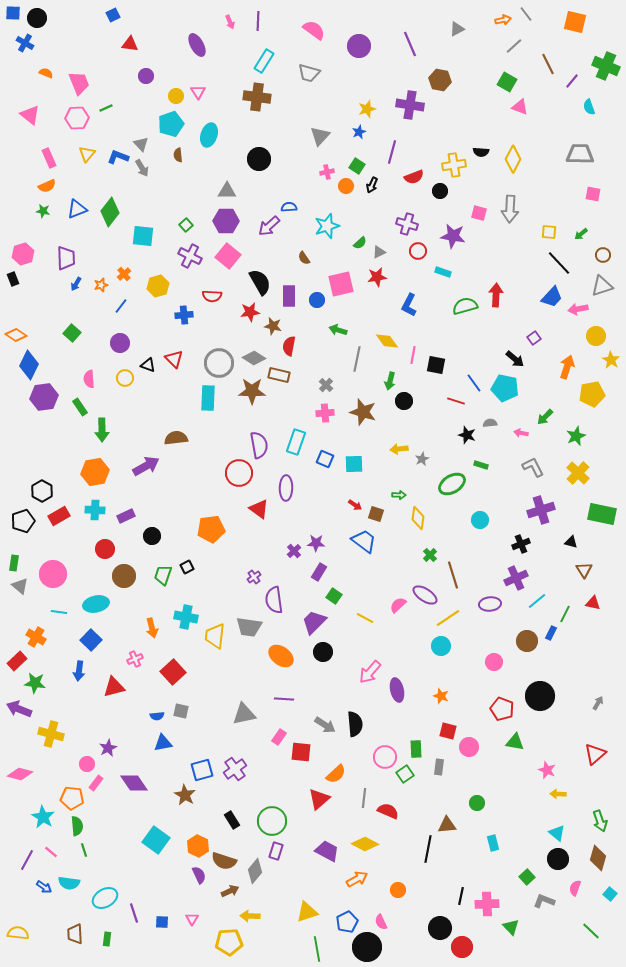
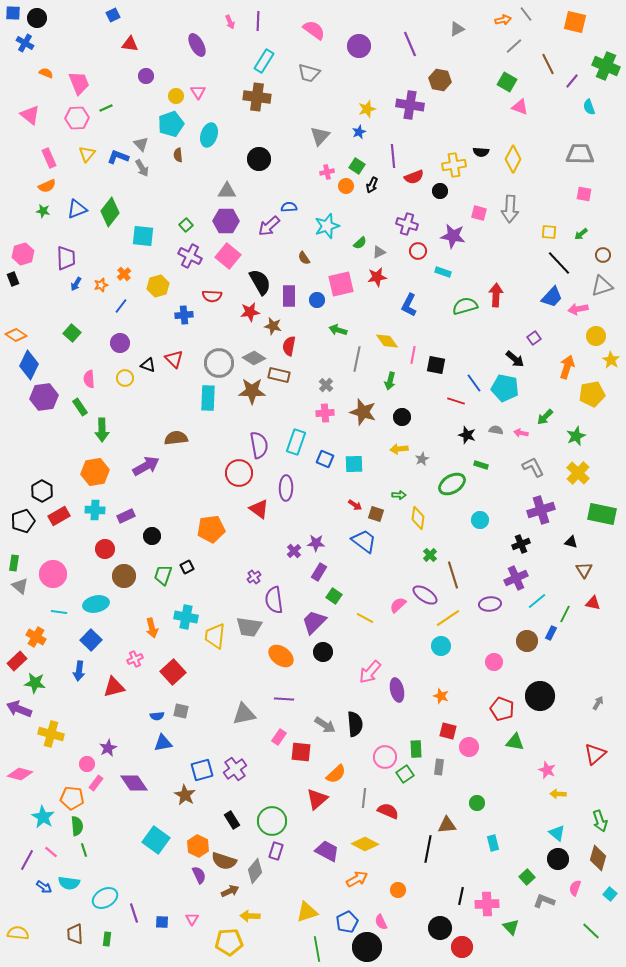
purple line at (392, 152): moved 1 px right, 4 px down; rotated 20 degrees counterclockwise
pink square at (593, 194): moved 9 px left
black circle at (404, 401): moved 2 px left, 16 px down
gray semicircle at (490, 423): moved 6 px right, 7 px down; rotated 16 degrees clockwise
red triangle at (319, 799): moved 2 px left
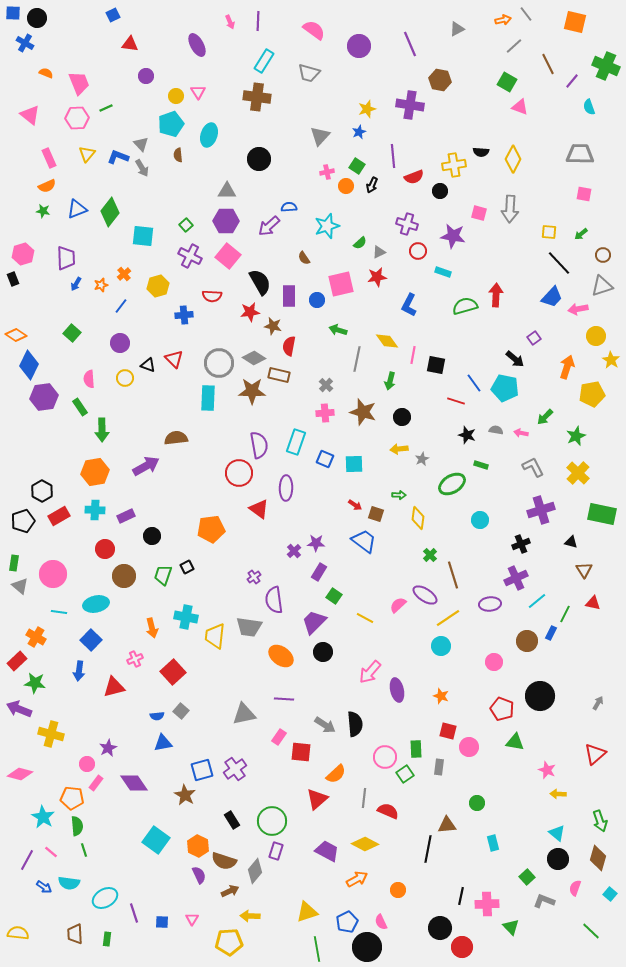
gray square at (181, 711): rotated 28 degrees clockwise
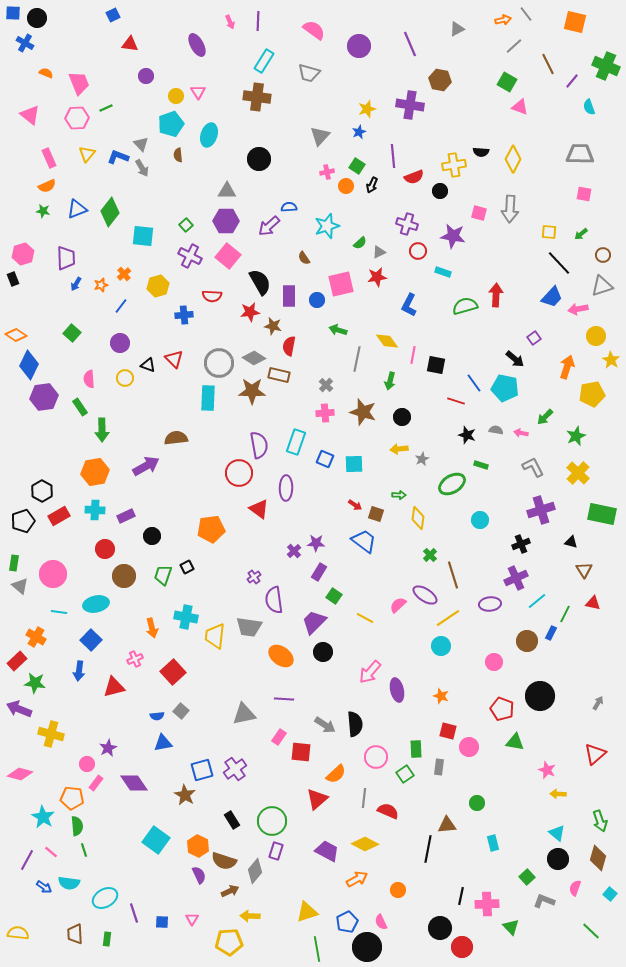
pink circle at (385, 757): moved 9 px left
